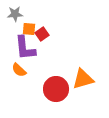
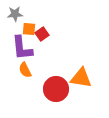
purple L-shape: moved 3 px left
orange semicircle: moved 6 px right; rotated 21 degrees clockwise
orange triangle: moved 2 px left, 1 px up; rotated 25 degrees clockwise
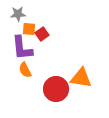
gray star: moved 3 px right
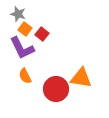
gray star: rotated 21 degrees clockwise
orange square: moved 4 px left; rotated 32 degrees clockwise
red square: rotated 16 degrees counterclockwise
purple L-shape: rotated 20 degrees counterclockwise
orange semicircle: moved 6 px down
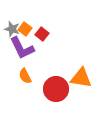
gray star: moved 6 px left, 15 px down
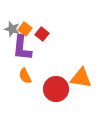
purple L-shape: rotated 32 degrees clockwise
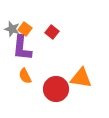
red square: moved 10 px right, 2 px up
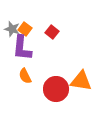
orange triangle: moved 3 px down
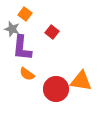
orange square: moved 15 px up
orange semicircle: moved 2 px right, 2 px up; rotated 28 degrees counterclockwise
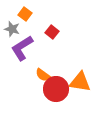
purple L-shape: rotated 52 degrees clockwise
orange semicircle: moved 16 px right, 1 px down
orange triangle: moved 1 px left, 1 px down
